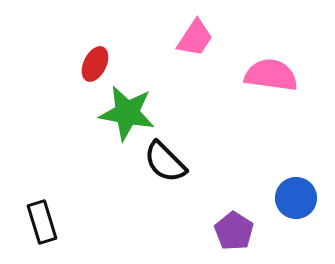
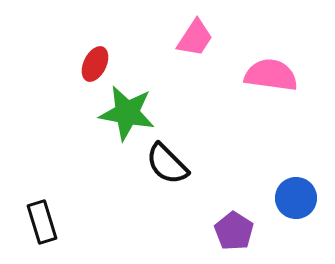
black semicircle: moved 2 px right, 2 px down
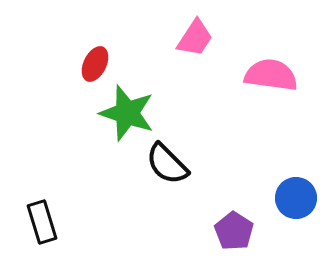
green star: rotated 8 degrees clockwise
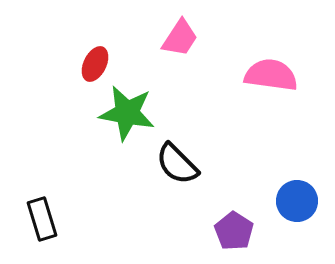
pink trapezoid: moved 15 px left
green star: rotated 8 degrees counterclockwise
black semicircle: moved 10 px right
blue circle: moved 1 px right, 3 px down
black rectangle: moved 3 px up
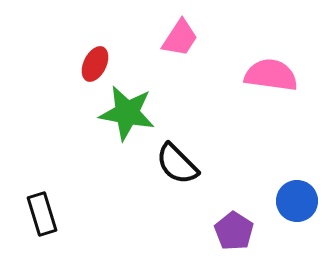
black rectangle: moved 5 px up
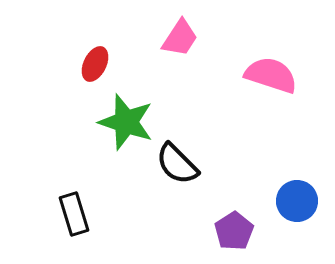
pink semicircle: rotated 10 degrees clockwise
green star: moved 1 px left, 9 px down; rotated 8 degrees clockwise
black rectangle: moved 32 px right
purple pentagon: rotated 6 degrees clockwise
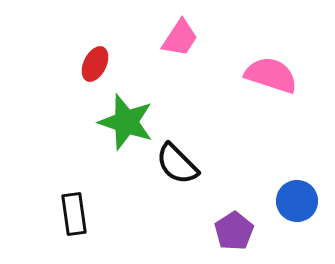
black rectangle: rotated 9 degrees clockwise
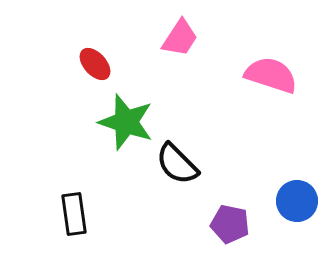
red ellipse: rotated 68 degrees counterclockwise
purple pentagon: moved 4 px left, 7 px up; rotated 27 degrees counterclockwise
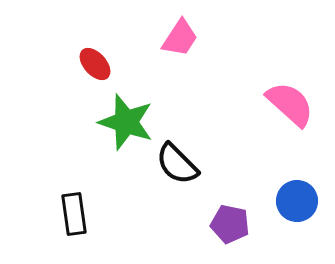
pink semicircle: moved 19 px right, 29 px down; rotated 24 degrees clockwise
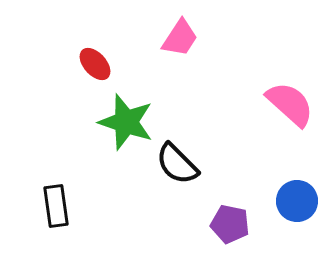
black rectangle: moved 18 px left, 8 px up
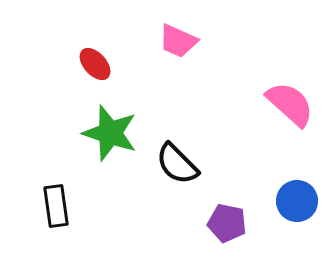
pink trapezoid: moved 2 px left, 3 px down; rotated 81 degrees clockwise
green star: moved 16 px left, 11 px down
purple pentagon: moved 3 px left, 1 px up
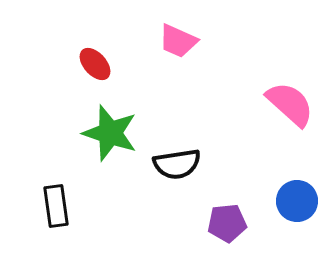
black semicircle: rotated 54 degrees counterclockwise
purple pentagon: rotated 18 degrees counterclockwise
